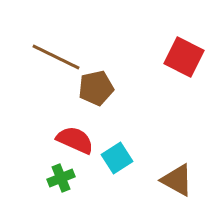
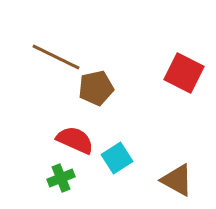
red square: moved 16 px down
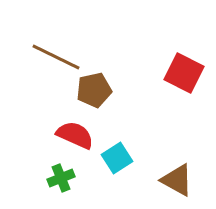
brown pentagon: moved 2 px left, 2 px down
red semicircle: moved 5 px up
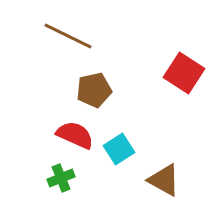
brown line: moved 12 px right, 21 px up
red square: rotated 6 degrees clockwise
cyan square: moved 2 px right, 9 px up
brown triangle: moved 13 px left
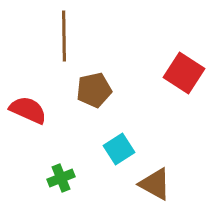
brown line: moved 4 px left; rotated 63 degrees clockwise
red semicircle: moved 47 px left, 25 px up
brown triangle: moved 9 px left, 4 px down
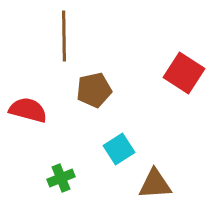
red semicircle: rotated 9 degrees counterclockwise
brown triangle: rotated 33 degrees counterclockwise
